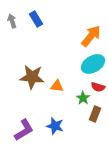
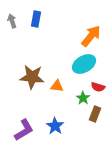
blue rectangle: rotated 42 degrees clockwise
cyan ellipse: moved 9 px left
blue star: rotated 18 degrees clockwise
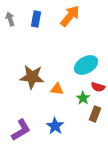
gray arrow: moved 2 px left, 2 px up
orange arrow: moved 21 px left, 20 px up
cyan ellipse: moved 2 px right, 1 px down
orange triangle: moved 3 px down
purple L-shape: moved 3 px left
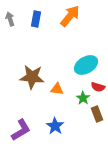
brown rectangle: moved 2 px right; rotated 42 degrees counterclockwise
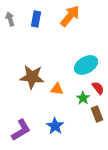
red semicircle: moved 1 px down; rotated 144 degrees counterclockwise
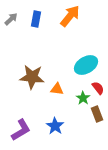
gray arrow: moved 1 px right; rotated 64 degrees clockwise
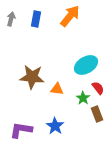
gray arrow: rotated 32 degrees counterclockwise
purple L-shape: rotated 140 degrees counterclockwise
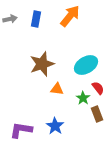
gray arrow: moved 1 px left; rotated 64 degrees clockwise
brown star: moved 10 px right, 13 px up; rotated 25 degrees counterclockwise
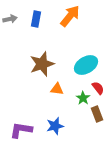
blue star: rotated 24 degrees clockwise
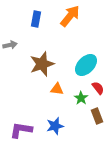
gray arrow: moved 26 px down
cyan ellipse: rotated 15 degrees counterclockwise
green star: moved 2 px left
brown rectangle: moved 2 px down
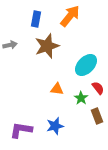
brown star: moved 5 px right, 18 px up
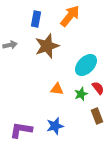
green star: moved 4 px up; rotated 16 degrees clockwise
